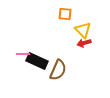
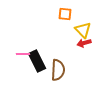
black rectangle: rotated 40 degrees clockwise
brown semicircle: rotated 20 degrees counterclockwise
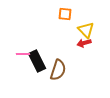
yellow triangle: moved 3 px right
brown semicircle: rotated 15 degrees clockwise
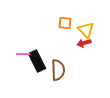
orange square: moved 9 px down
brown semicircle: rotated 20 degrees counterclockwise
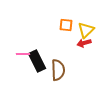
orange square: moved 1 px right, 2 px down
yellow triangle: rotated 30 degrees clockwise
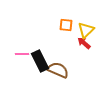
red arrow: rotated 56 degrees clockwise
pink line: moved 1 px left
black rectangle: moved 3 px right
brown semicircle: rotated 65 degrees counterclockwise
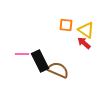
yellow triangle: rotated 42 degrees counterclockwise
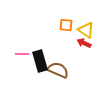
red arrow: rotated 16 degrees counterclockwise
black rectangle: rotated 10 degrees clockwise
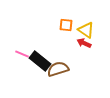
pink line: rotated 24 degrees clockwise
black rectangle: rotated 35 degrees counterclockwise
brown semicircle: moved 1 px up; rotated 40 degrees counterclockwise
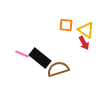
red arrow: rotated 144 degrees counterclockwise
black rectangle: moved 3 px up
